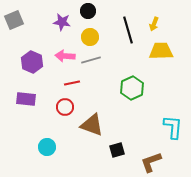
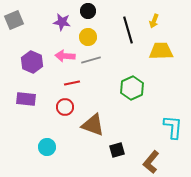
yellow arrow: moved 3 px up
yellow circle: moved 2 px left
brown triangle: moved 1 px right
brown L-shape: rotated 30 degrees counterclockwise
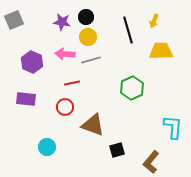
black circle: moved 2 px left, 6 px down
pink arrow: moved 2 px up
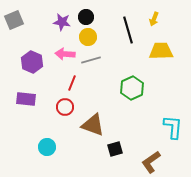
yellow arrow: moved 2 px up
red line: rotated 56 degrees counterclockwise
black square: moved 2 px left, 1 px up
brown L-shape: rotated 15 degrees clockwise
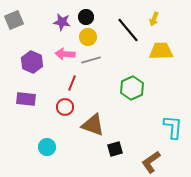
black line: rotated 24 degrees counterclockwise
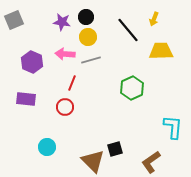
brown triangle: moved 36 px down; rotated 25 degrees clockwise
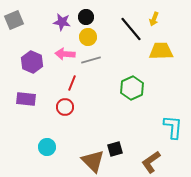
black line: moved 3 px right, 1 px up
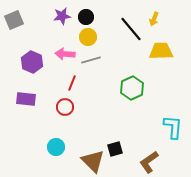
purple star: moved 6 px up; rotated 18 degrees counterclockwise
cyan circle: moved 9 px right
brown L-shape: moved 2 px left
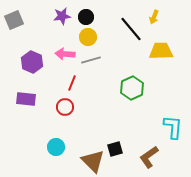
yellow arrow: moved 2 px up
brown L-shape: moved 5 px up
